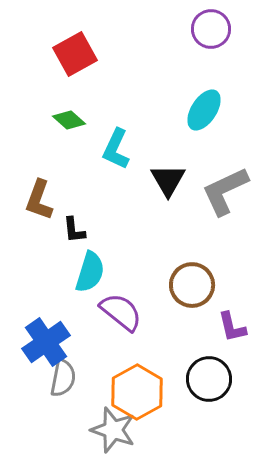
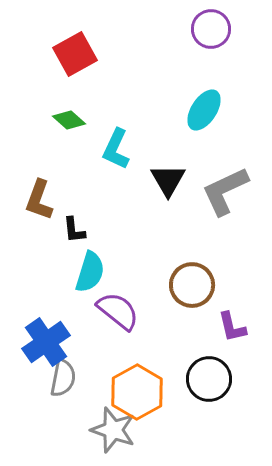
purple semicircle: moved 3 px left, 1 px up
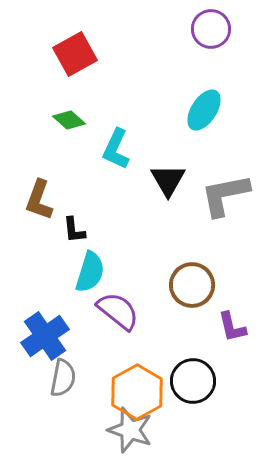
gray L-shape: moved 4 px down; rotated 14 degrees clockwise
blue cross: moved 1 px left, 6 px up
black circle: moved 16 px left, 2 px down
gray star: moved 17 px right
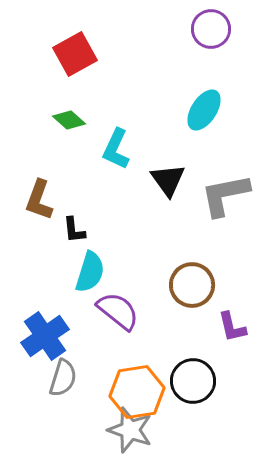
black triangle: rotated 6 degrees counterclockwise
gray semicircle: rotated 6 degrees clockwise
orange hexagon: rotated 20 degrees clockwise
